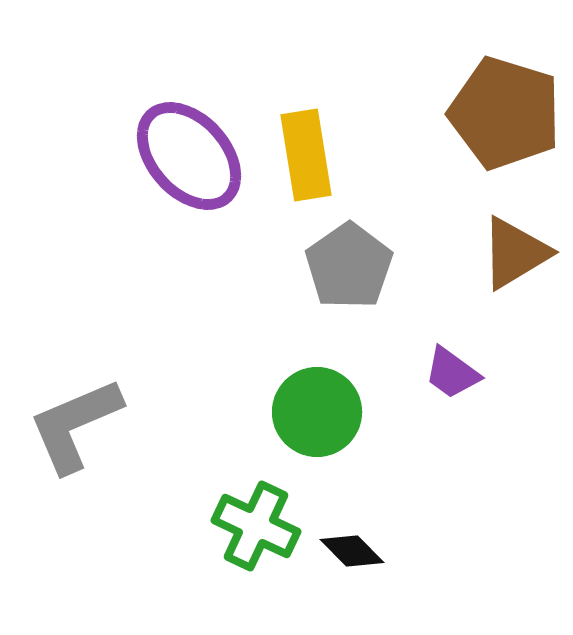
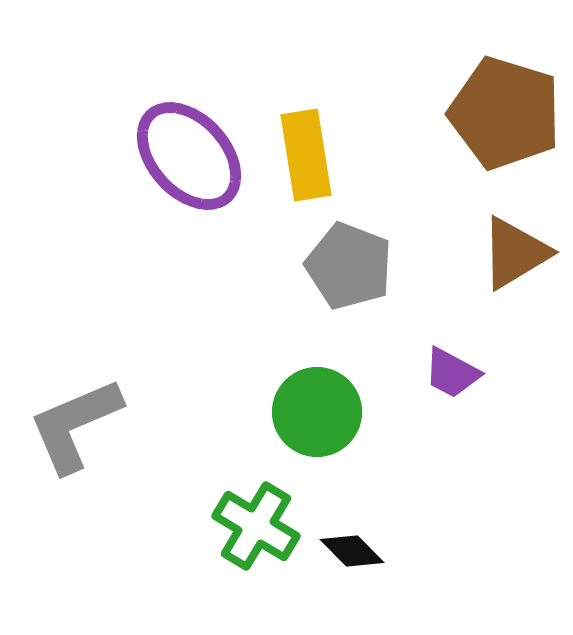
gray pentagon: rotated 16 degrees counterclockwise
purple trapezoid: rotated 8 degrees counterclockwise
green cross: rotated 6 degrees clockwise
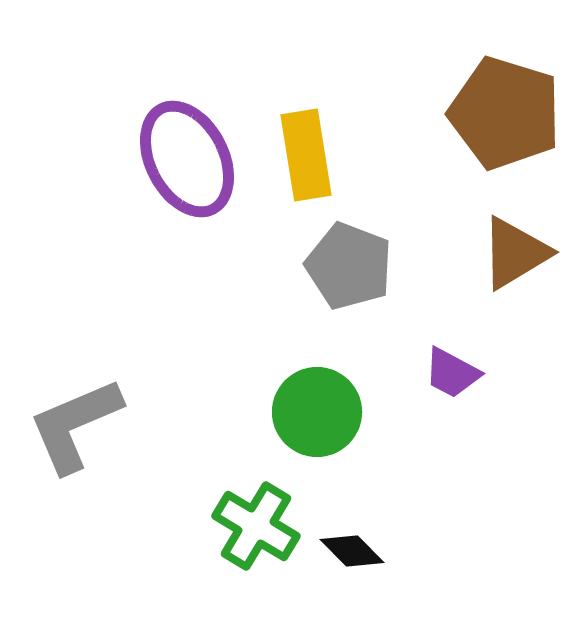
purple ellipse: moved 2 px left, 3 px down; rotated 15 degrees clockwise
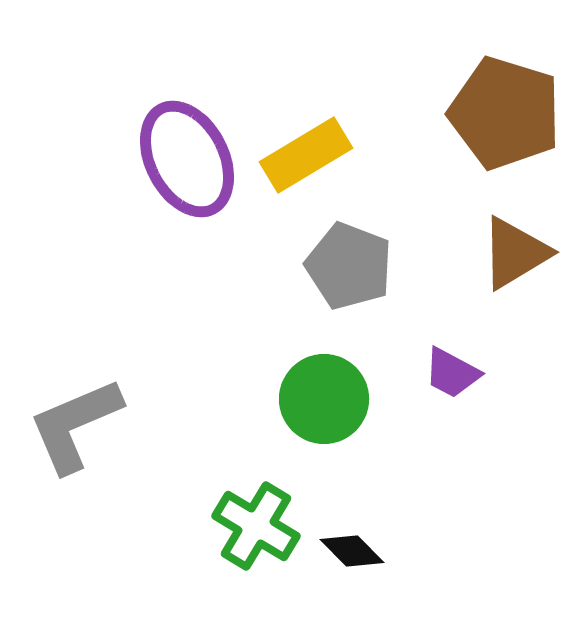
yellow rectangle: rotated 68 degrees clockwise
green circle: moved 7 px right, 13 px up
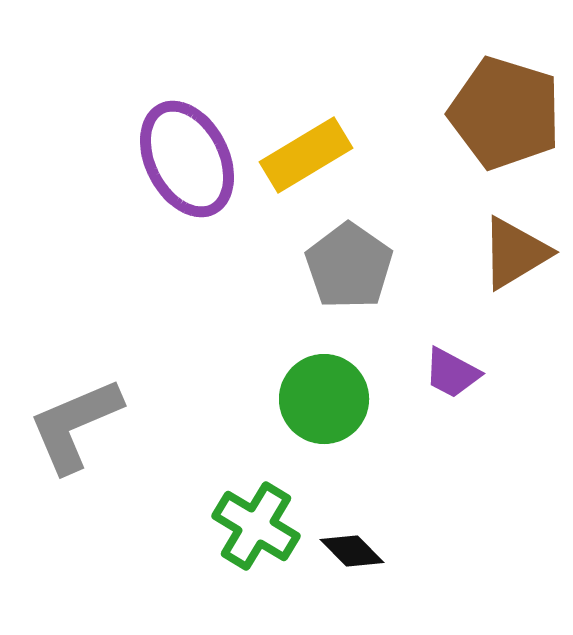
gray pentagon: rotated 14 degrees clockwise
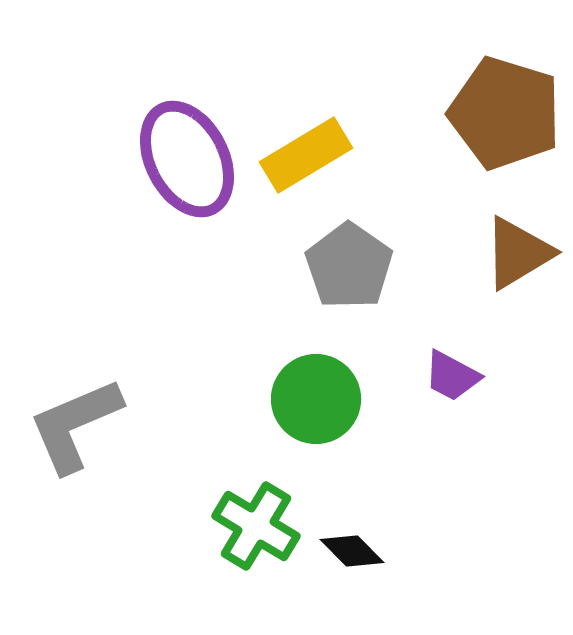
brown triangle: moved 3 px right
purple trapezoid: moved 3 px down
green circle: moved 8 px left
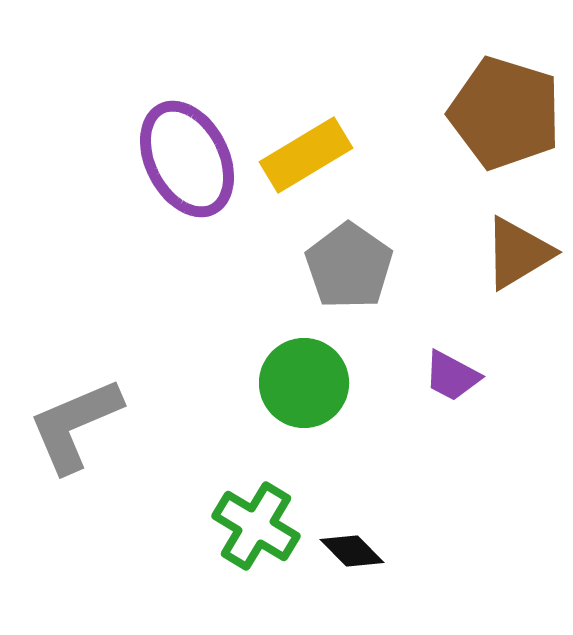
green circle: moved 12 px left, 16 px up
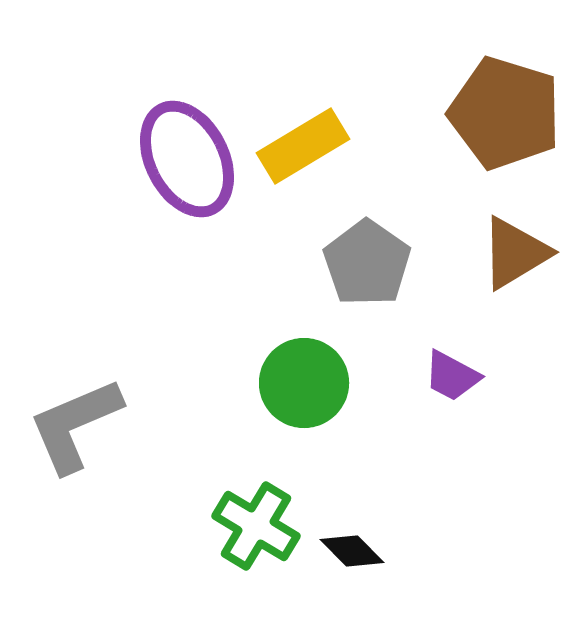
yellow rectangle: moved 3 px left, 9 px up
brown triangle: moved 3 px left
gray pentagon: moved 18 px right, 3 px up
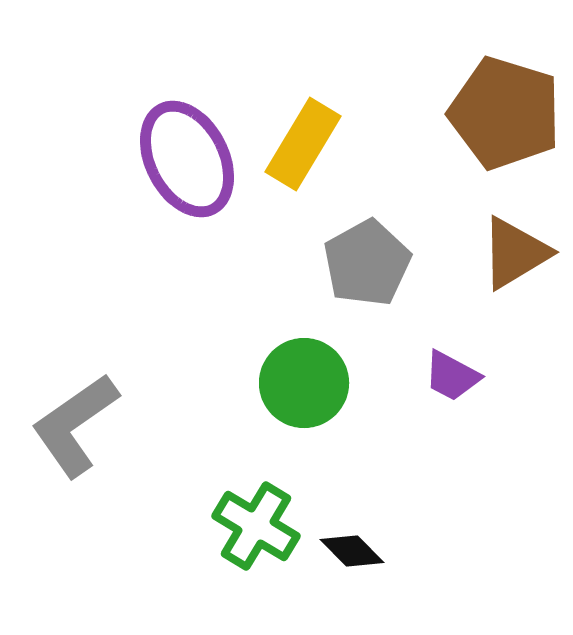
yellow rectangle: moved 2 px up; rotated 28 degrees counterclockwise
gray pentagon: rotated 8 degrees clockwise
gray L-shape: rotated 12 degrees counterclockwise
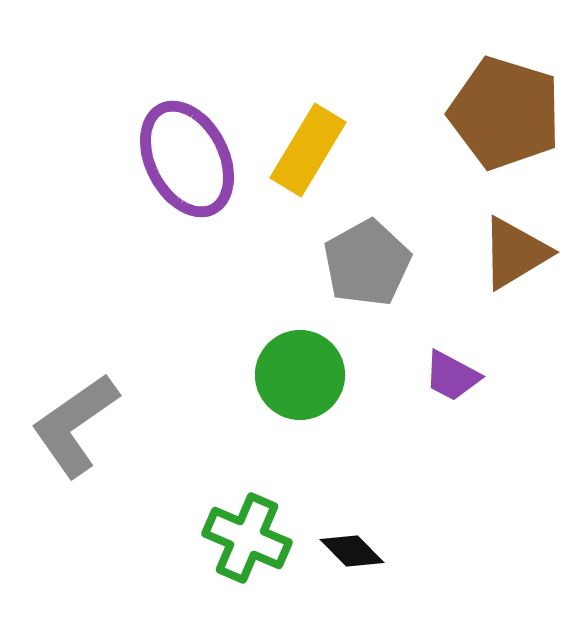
yellow rectangle: moved 5 px right, 6 px down
green circle: moved 4 px left, 8 px up
green cross: moved 9 px left, 12 px down; rotated 8 degrees counterclockwise
